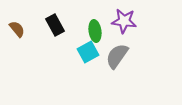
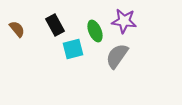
green ellipse: rotated 15 degrees counterclockwise
cyan square: moved 15 px left, 3 px up; rotated 15 degrees clockwise
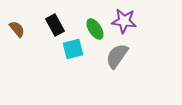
green ellipse: moved 2 px up; rotated 10 degrees counterclockwise
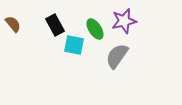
purple star: rotated 20 degrees counterclockwise
brown semicircle: moved 4 px left, 5 px up
cyan square: moved 1 px right, 4 px up; rotated 25 degrees clockwise
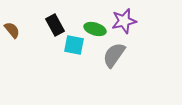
brown semicircle: moved 1 px left, 6 px down
green ellipse: rotated 40 degrees counterclockwise
gray semicircle: moved 3 px left, 1 px up
